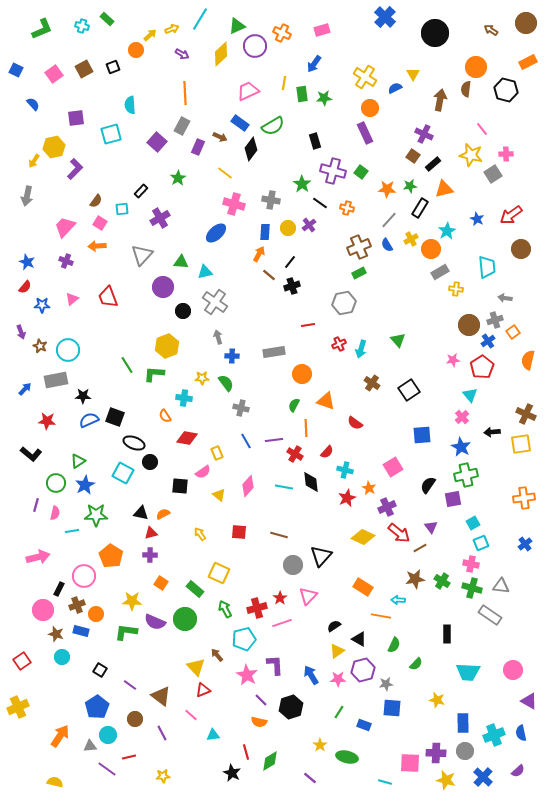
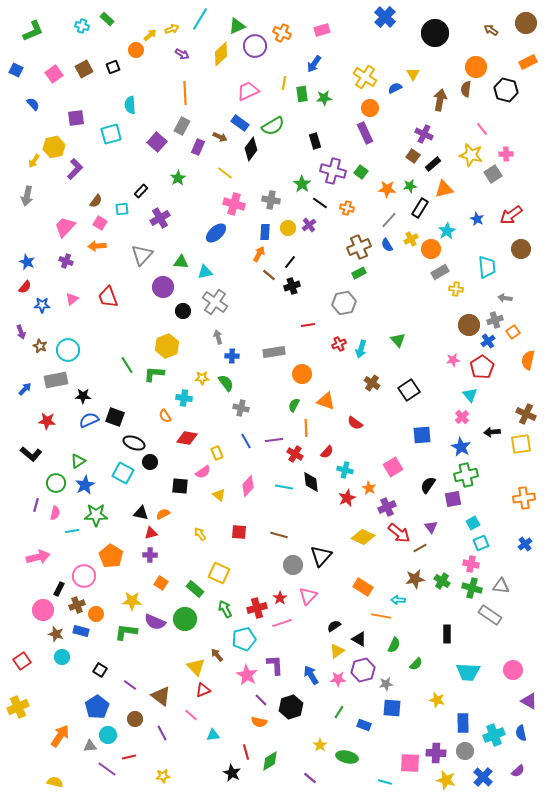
green L-shape at (42, 29): moved 9 px left, 2 px down
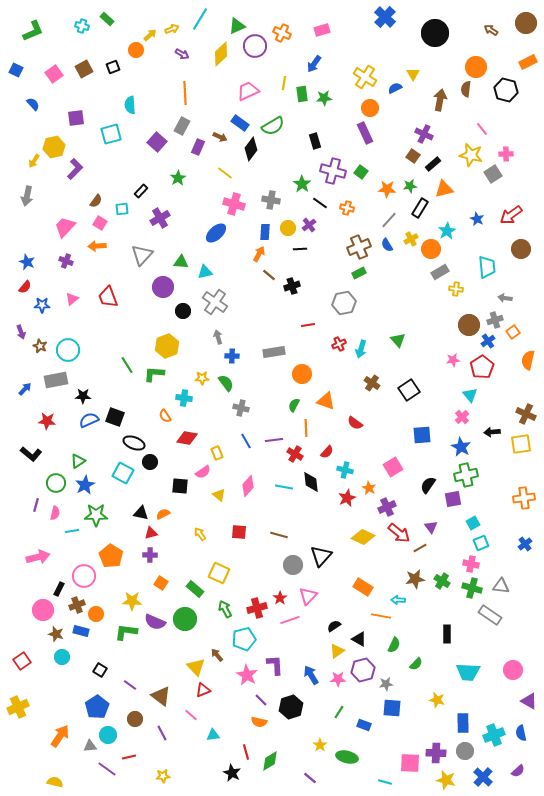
black line at (290, 262): moved 10 px right, 13 px up; rotated 48 degrees clockwise
pink line at (282, 623): moved 8 px right, 3 px up
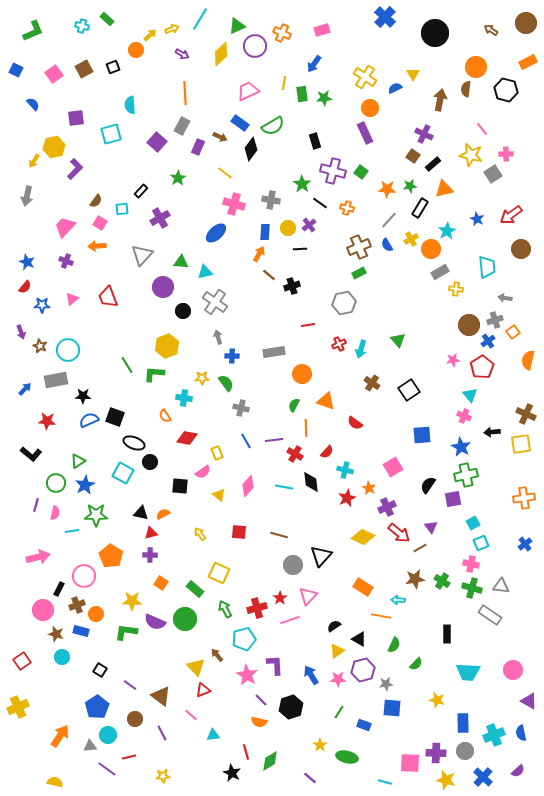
pink cross at (462, 417): moved 2 px right, 1 px up; rotated 24 degrees counterclockwise
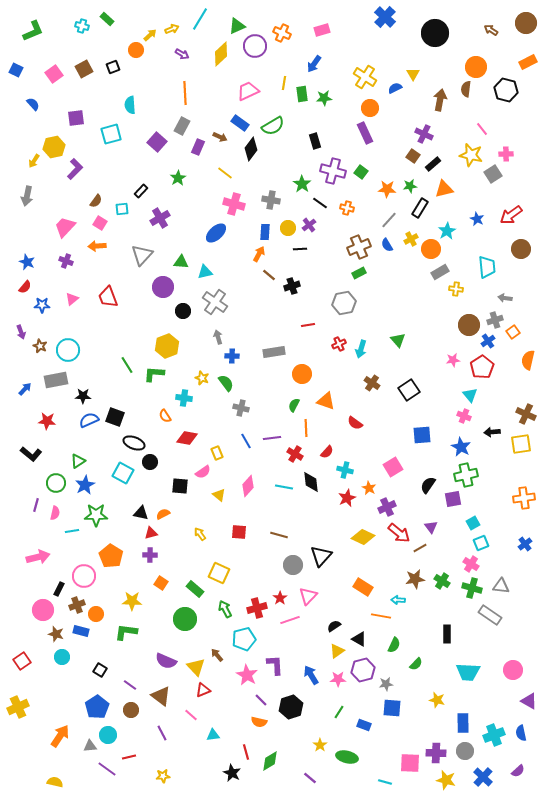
yellow star at (202, 378): rotated 24 degrees clockwise
purple line at (274, 440): moved 2 px left, 2 px up
pink cross at (471, 564): rotated 21 degrees clockwise
purple semicircle at (155, 622): moved 11 px right, 39 px down
brown circle at (135, 719): moved 4 px left, 9 px up
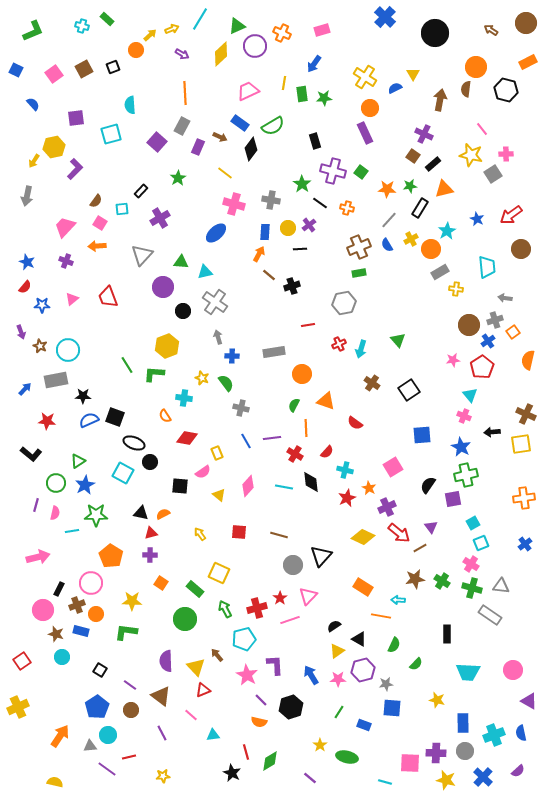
green rectangle at (359, 273): rotated 16 degrees clockwise
pink circle at (84, 576): moved 7 px right, 7 px down
purple semicircle at (166, 661): rotated 65 degrees clockwise
